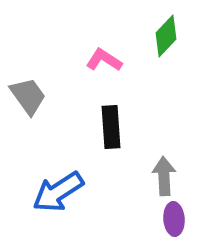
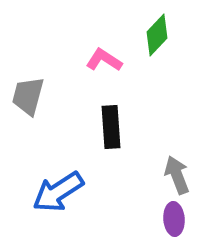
green diamond: moved 9 px left, 1 px up
gray trapezoid: rotated 129 degrees counterclockwise
gray arrow: moved 13 px right, 1 px up; rotated 18 degrees counterclockwise
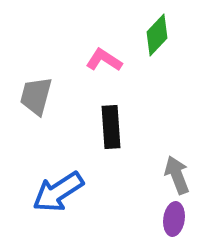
gray trapezoid: moved 8 px right
purple ellipse: rotated 12 degrees clockwise
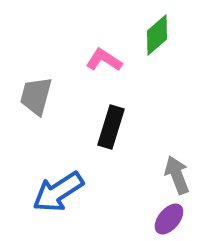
green diamond: rotated 6 degrees clockwise
black rectangle: rotated 21 degrees clockwise
purple ellipse: moved 5 px left; rotated 32 degrees clockwise
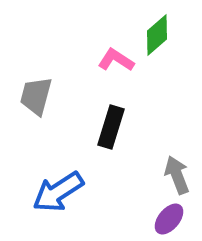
pink L-shape: moved 12 px right
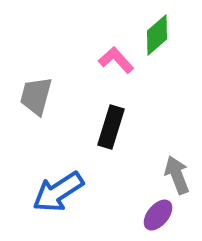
pink L-shape: rotated 15 degrees clockwise
purple ellipse: moved 11 px left, 4 px up
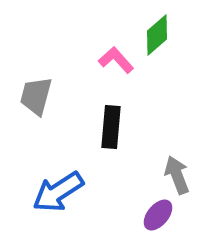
black rectangle: rotated 12 degrees counterclockwise
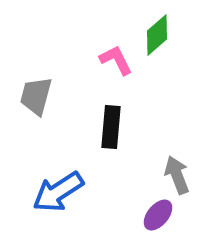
pink L-shape: rotated 15 degrees clockwise
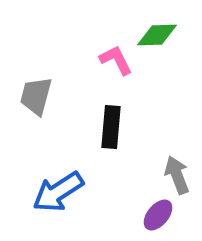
green diamond: rotated 39 degrees clockwise
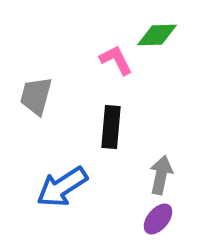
gray arrow: moved 16 px left; rotated 33 degrees clockwise
blue arrow: moved 4 px right, 5 px up
purple ellipse: moved 4 px down
